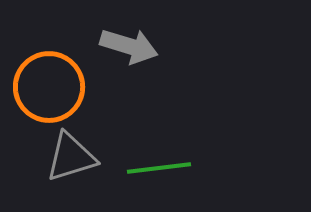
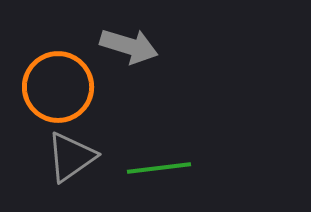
orange circle: moved 9 px right
gray triangle: rotated 18 degrees counterclockwise
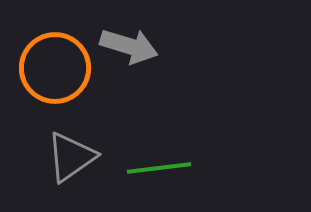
orange circle: moved 3 px left, 19 px up
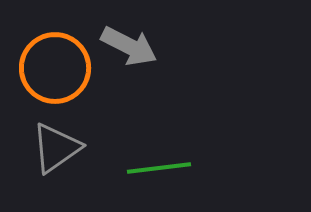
gray arrow: rotated 10 degrees clockwise
gray triangle: moved 15 px left, 9 px up
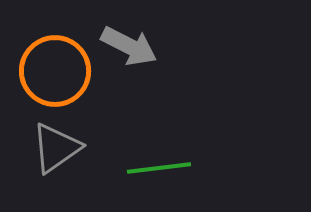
orange circle: moved 3 px down
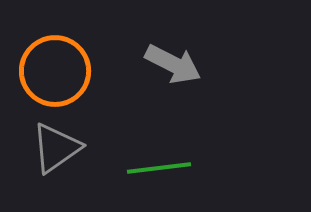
gray arrow: moved 44 px right, 18 px down
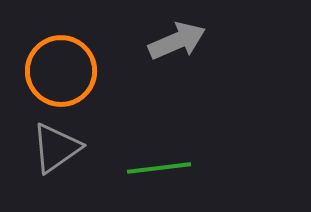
gray arrow: moved 4 px right, 23 px up; rotated 50 degrees counterclockwise
orange circle: moved 6 px right
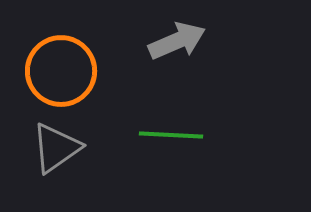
green line: moved 12 px right, 33 px up; rotated 10 degrees clockwise
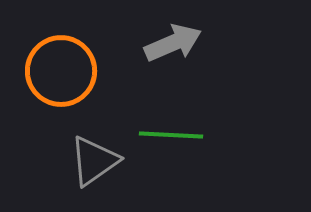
gray arrow: moved 4 px left, 2 px down
gray triangle: moved 38 px right, 13 px down
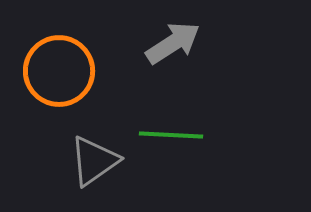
gray arrow: rotated 10 degrees counterclockwise
orange circle: moved 2 px left
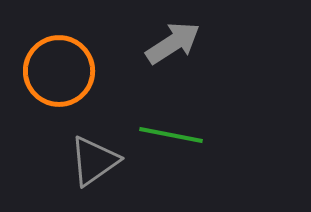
green line: rotated 8 degrees clockwise
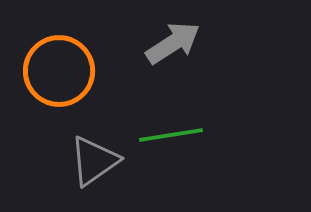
green line: rotated 20 degrees counterclockwise
